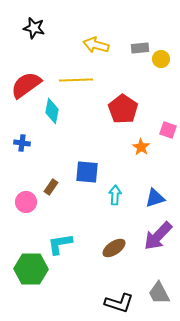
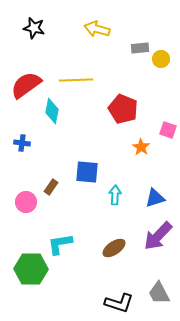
yellow arrow: moved 1 px right, 16 px up
red pentagon: rotated 12 degrees counterclockwise
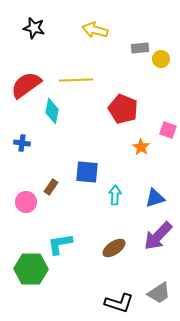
yellow arrow: moved 2 px left, 1 px down
gray trapezoid: rotated 95 degrees counterclockwise
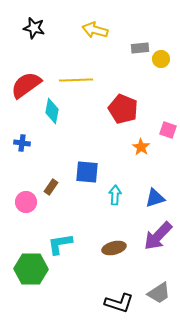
brown ellipse: rotated 20 degrees clockwise
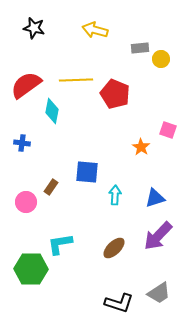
red pentagon: moved 8 px left, 15 px up
brown ellipse: rotated 30 degrees counterclockwise
